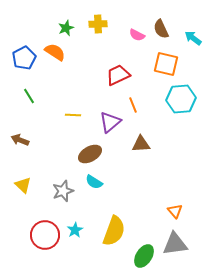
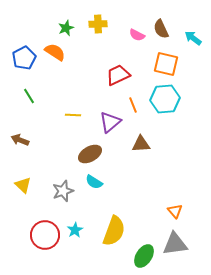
cyan hexagon: moved 16 px left
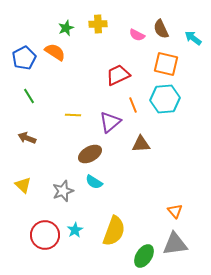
brown arrow: moved 7 px right, 2 px up
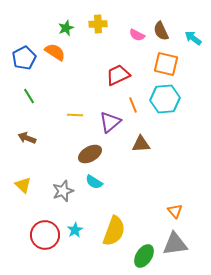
brown semicircle: moved 2 px down
yellow line: moved 2 px right
